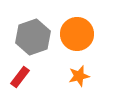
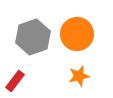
red rectangle: moved 5 px left, 4 px down
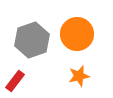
gray hexagon: moved 1 px left, 3 px down
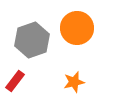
orange circle: moved 6 px up
orange star: moved 5 px left, 6 px down
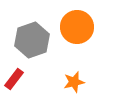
orange circle: moved 1 px up
red rectangle: moved 1 px left, 2 px up
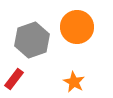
orange star: rotated 30 degrees counterclockwise
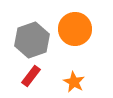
orange circle: moved 2 px left, 2 px down
red rectangle: moved 17 px right, 3 px up
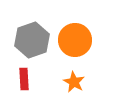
orange circle: moved 11 px down
red rectangle: moved 7 px left, 3 px down; rotated 40 degrees counterclockwise
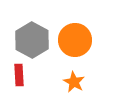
gray hexagon: rotated 12 degrees counterclockwise
red rectangle: moved 5 px left, 4 px up
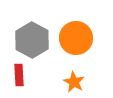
orange circle: moved 1 px right, 2 px up
